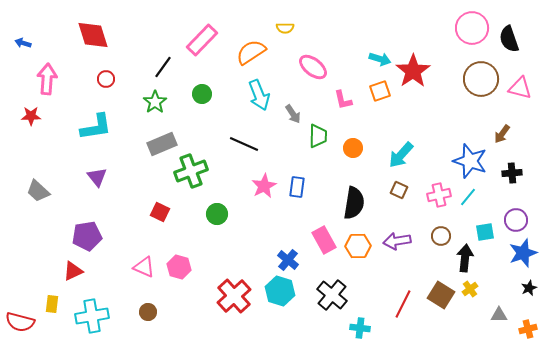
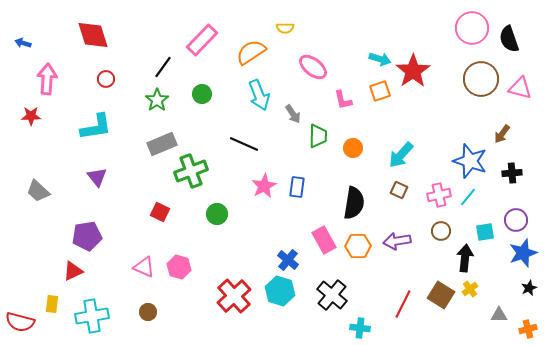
green star at (155, 102): moved 2 px right, 2 px up
brown circle at (441, 236): moved 5 px up
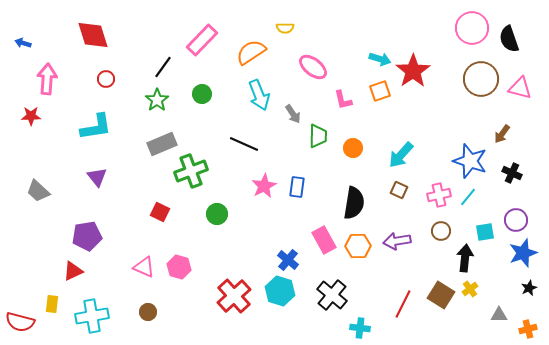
black cross at (512, 173): rotated 30 degrees clockwise
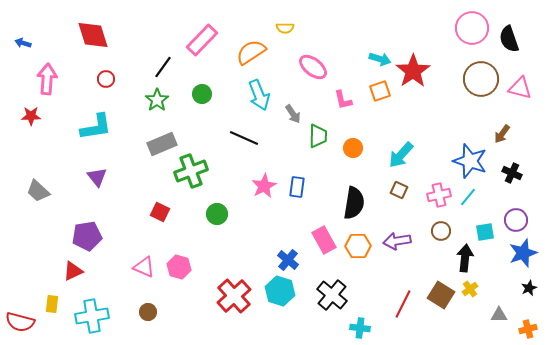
black line at (244, 144): moved 6 px up
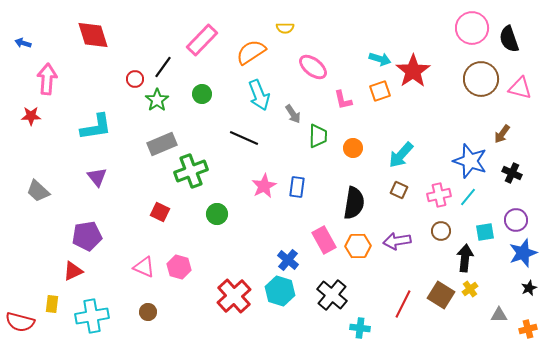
red circle at (106, 79): moved 29 px right
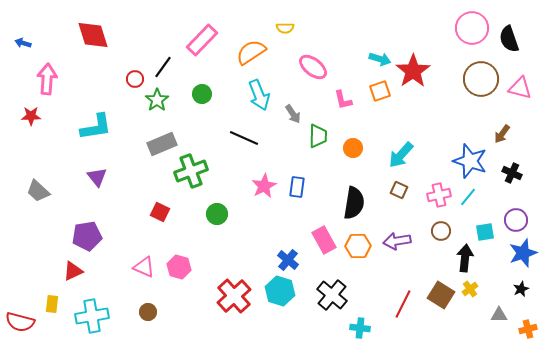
black star at (529, 288): moved 8 px left, 1 px down
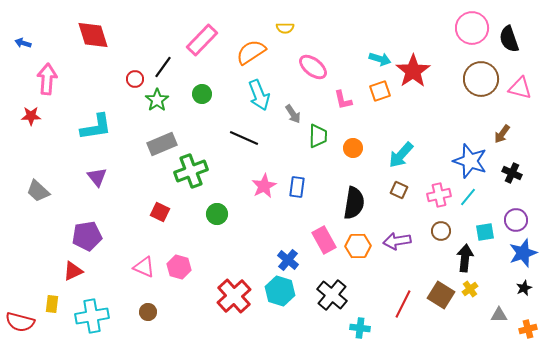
black star at (521, 289): moved 3 px right, 1 px up
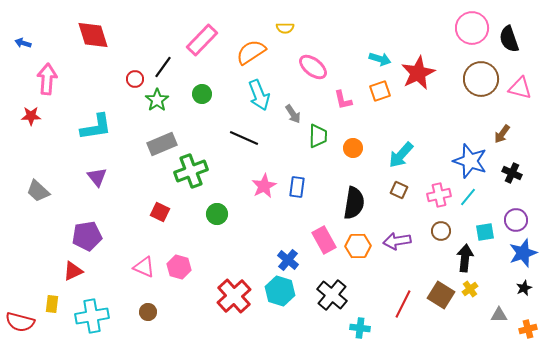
red star at (413, 71): moved 5 px right, 2 px down; rotated 8 degrees clockwise
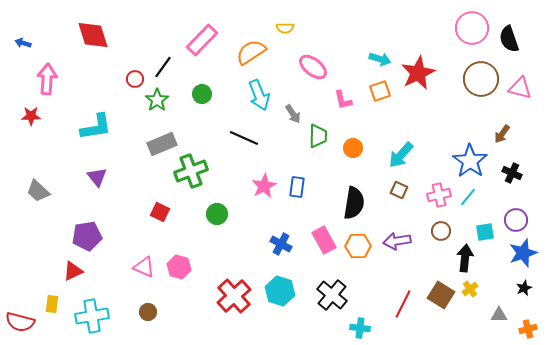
blue star at (470, 161): rotated 16 degrees clockwise
blue cross at (288, 260): moved 7 px left, 16 px up; rotated 10 degrees counterclockwise
